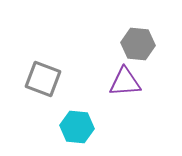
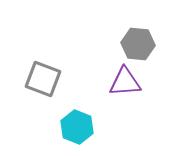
cyan hexagon: rotated 16 degrees clockwise
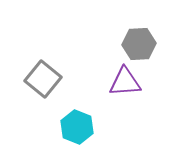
gray hexagon: moved 1 px right; rotated 8 degrees counterclockwise
gray square: rotated 18 degrees clockwise
